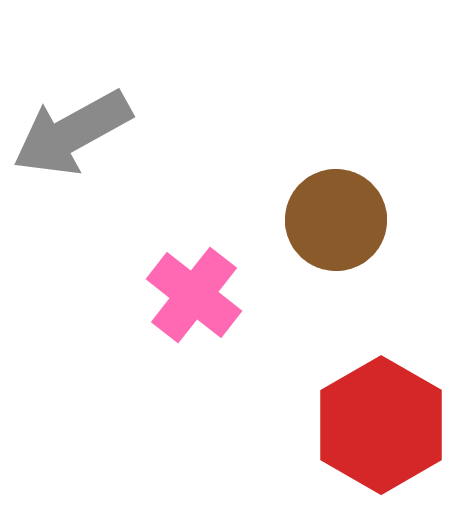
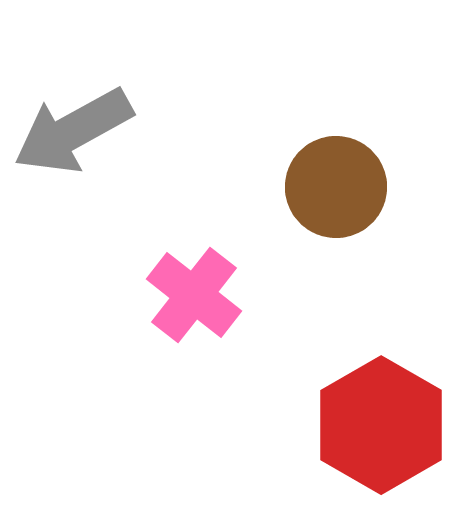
gray arrow: moved 1 px right, 2 px up
brown circle: moved 33 px up
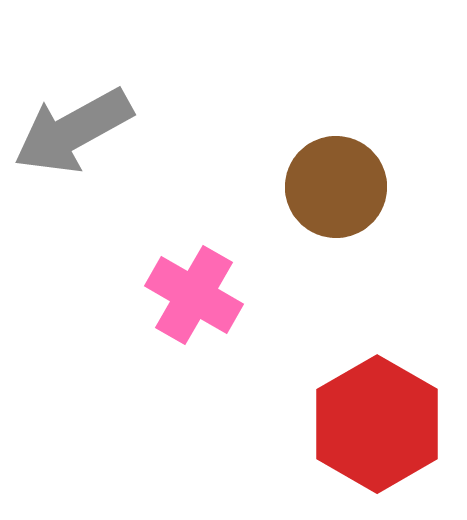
pink cross: rotated 8 degrees counterclockwise
red hexagon: moved 4 px left, 1 px up
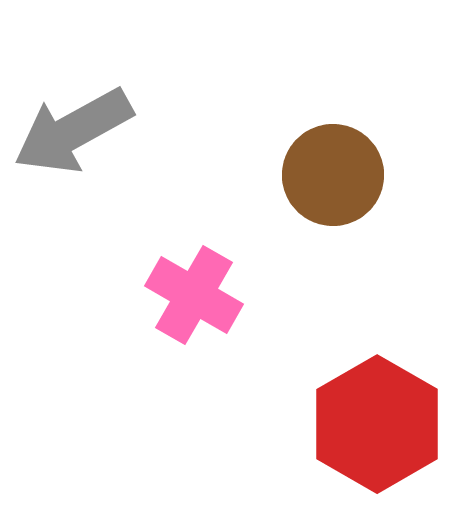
brown circle: moved 3 px left, 12 px up
